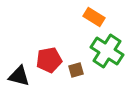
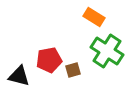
brown square: moved 3 px left
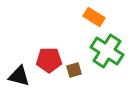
red pentagon: rotated 10 degrees clockwise
brown square: moved 1 px right
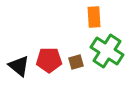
orange rectangle: rotated 55 degrees clockwise
brown square: moved 2 px right, 8 px up
black triangle: moved 10 px up; rotated 25 degrees clockwise
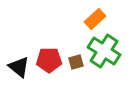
orange rectangle: moved 1 px right, 2 px down; rotated 50 degrees clockwise
green cross: moved 3 px left
black triangle: moved 1 px down
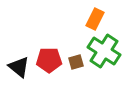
orange rectangle: rotated 20 degrees counterclockwise
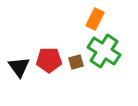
black triangle: rotated 15 degrees clockwise
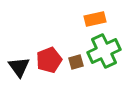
orange rectangle: rotated 50 degrees clockwise
green cross: rotated 32 degrees clockwise
red pentagon: rotated 20 degrees counterclockwise
